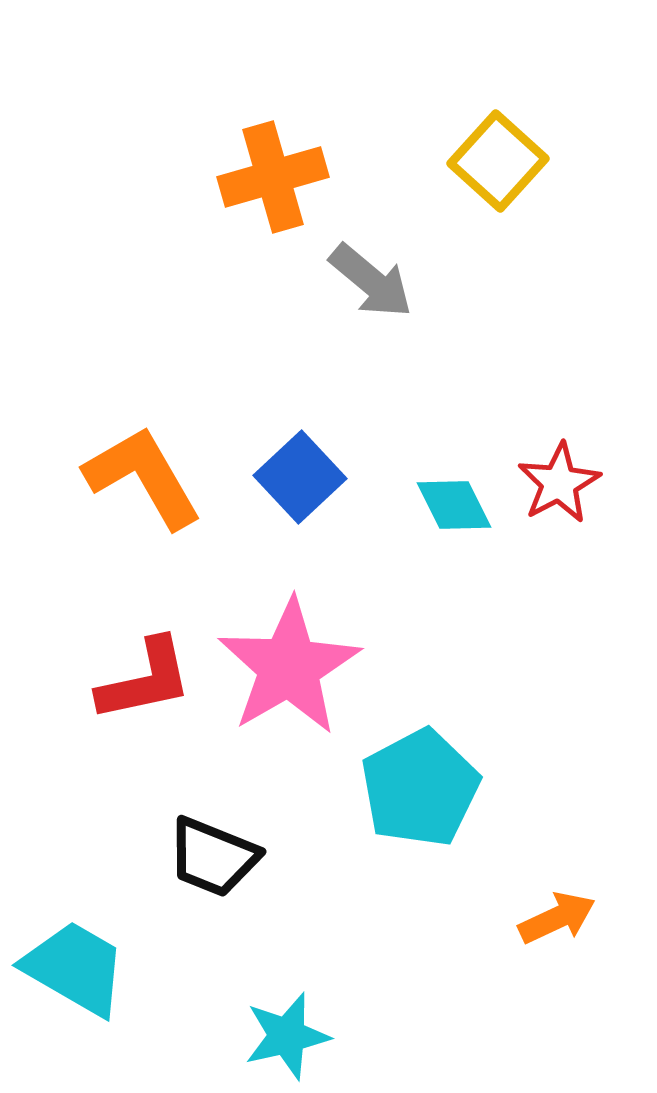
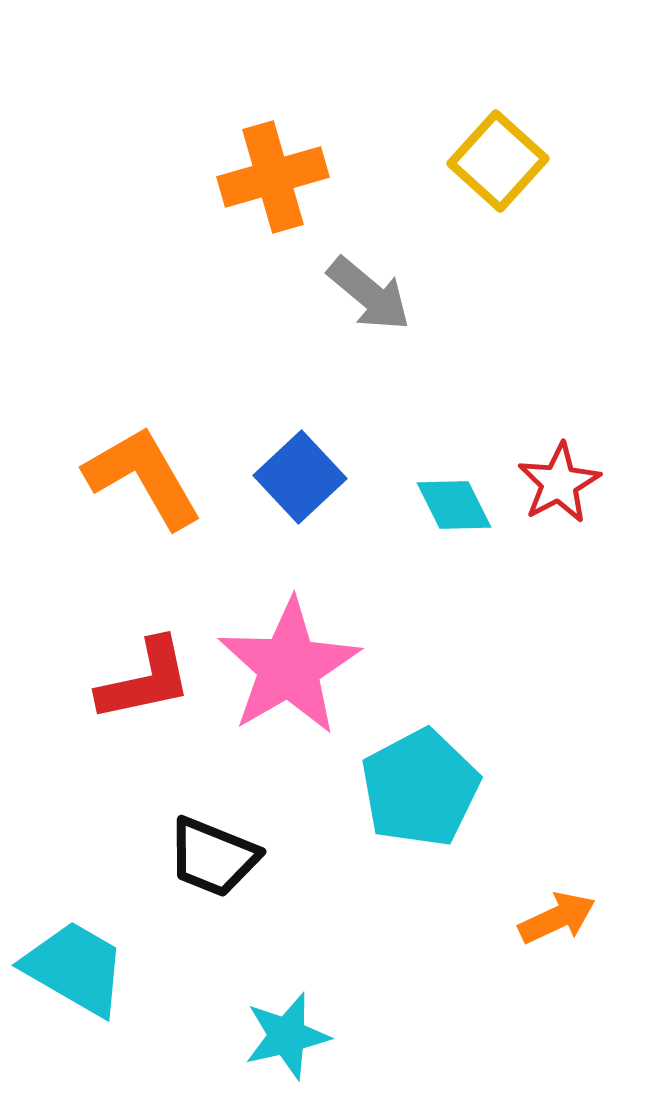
gray arrow: moved 2 px left, 13 px down
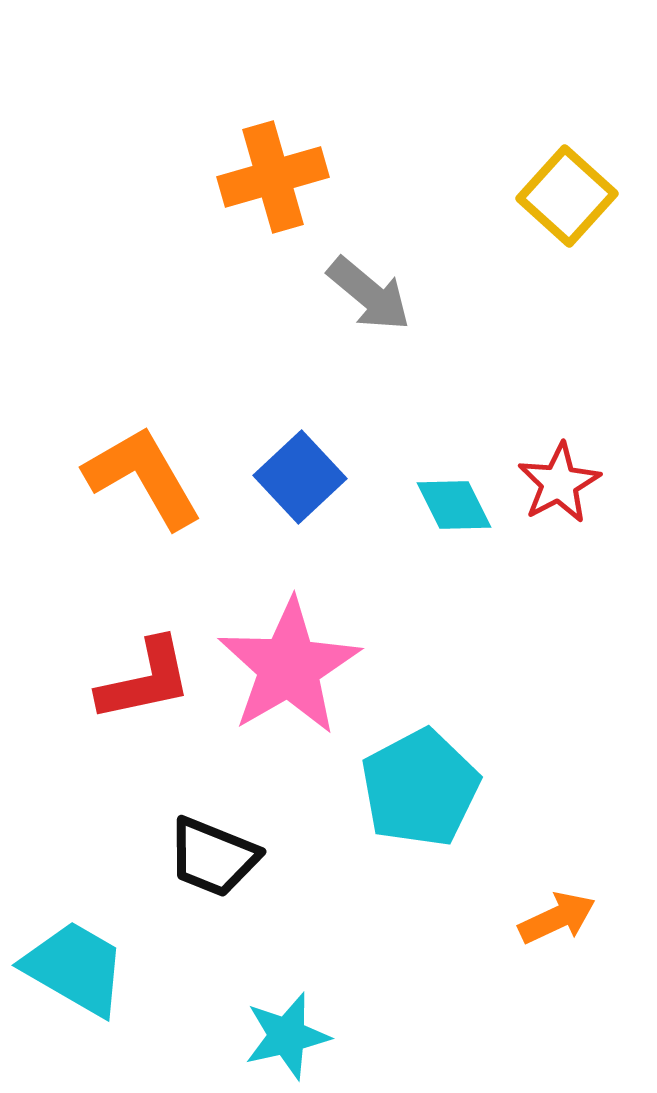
yellow square: moved 69 px right, 35 px down
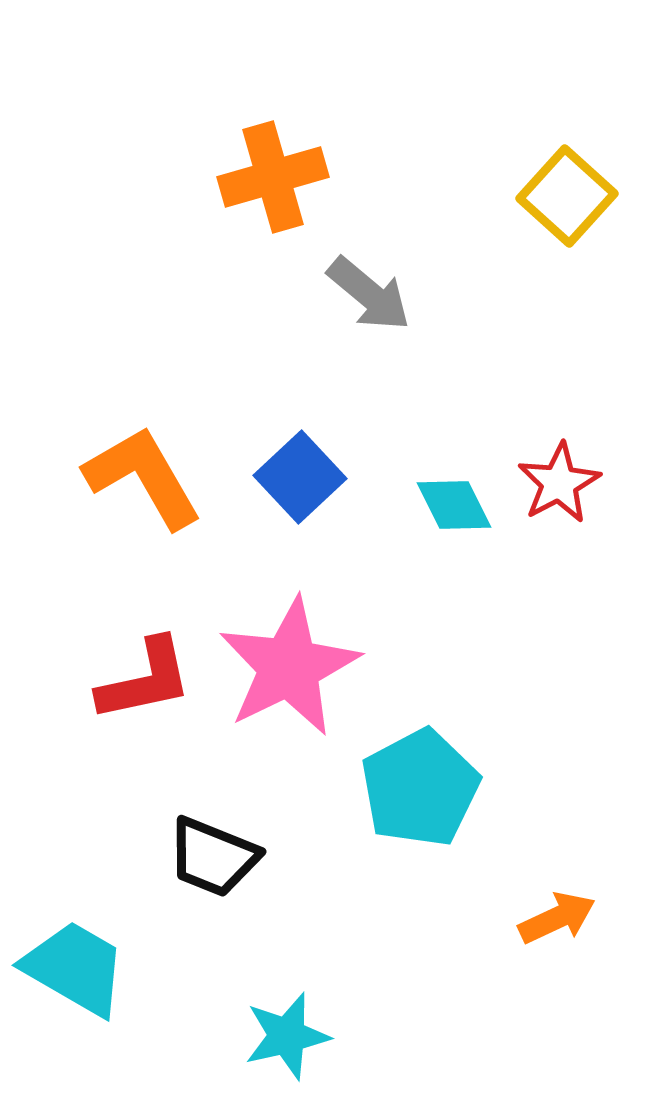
pink star: rotated 4 degrees clockwise
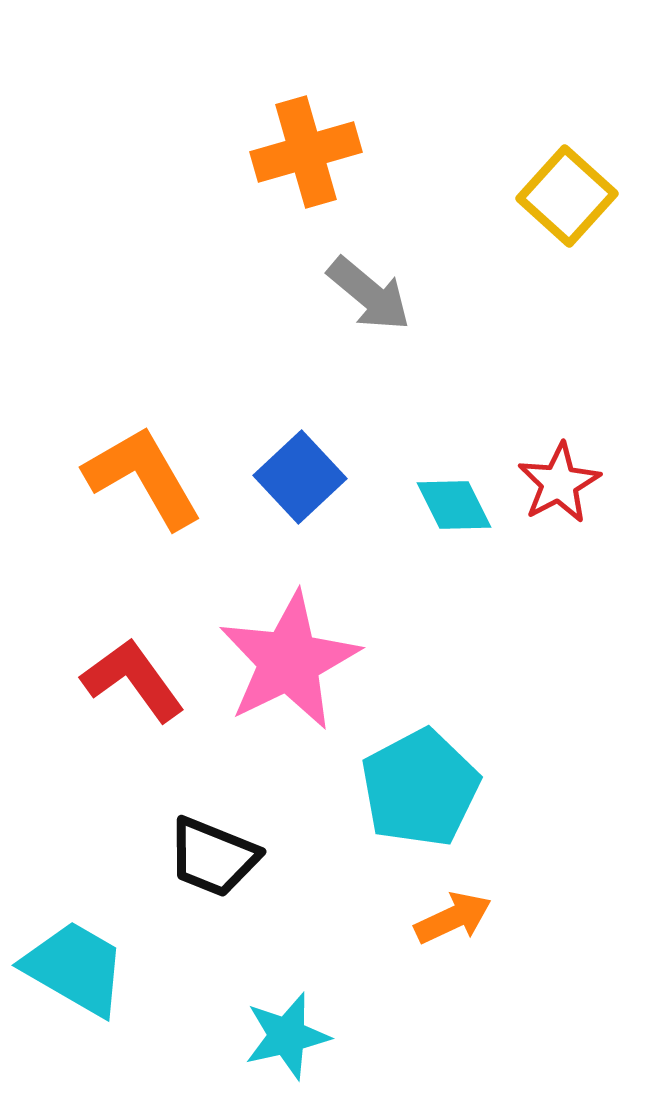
orange cross: moved 33 px right, 25 px up
pink star: moved 6 px up
red L-shape: moved 12 px left; rotated 114 degrees counterclockwise
orange arrow: moved 104 px left
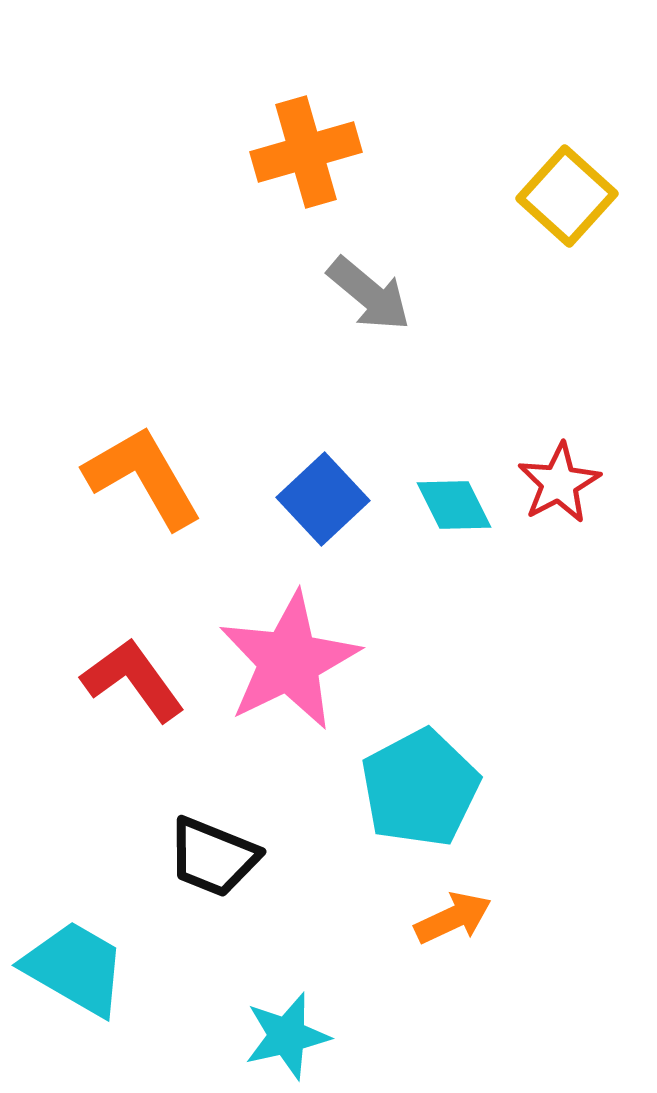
blue square: moved 23 px right, 22 px down
